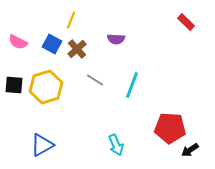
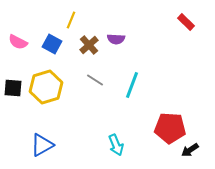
brown cross: moved 12 px right, 4 px up
black square: moved 1 px left, 3 px down
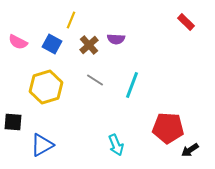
black square: moved 34 px down
red pentagon: moved 2 px left
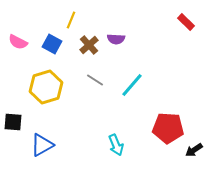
cyan line: rotated 20 degrees clockwise
black arrow: moved 4 px right
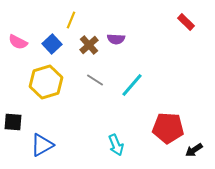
blue square: rotated 18 degrees clockwise
yellow hexagon: moved 5 px up
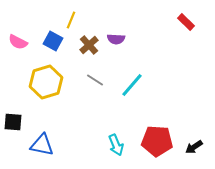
blue square: moved 1 px right, 3 px up; rotated 18 degrees counterclockwise
red pentagon: moved 11 px left, 13 px down
blue triangle: rotated 40 degrees clockwise
black arrow: moved 3 px up
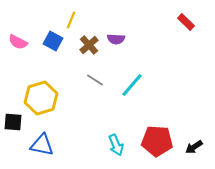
yellow hexagon: moved 5 px left, 16 px down
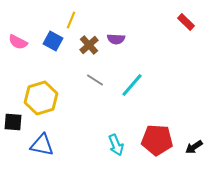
red pentagon: moved 1 px up
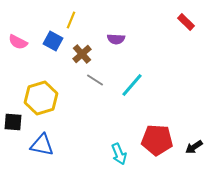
brown cross: moved 7 px left, 9 px down
cyan arrow: moved 3 px right, 9 px down
